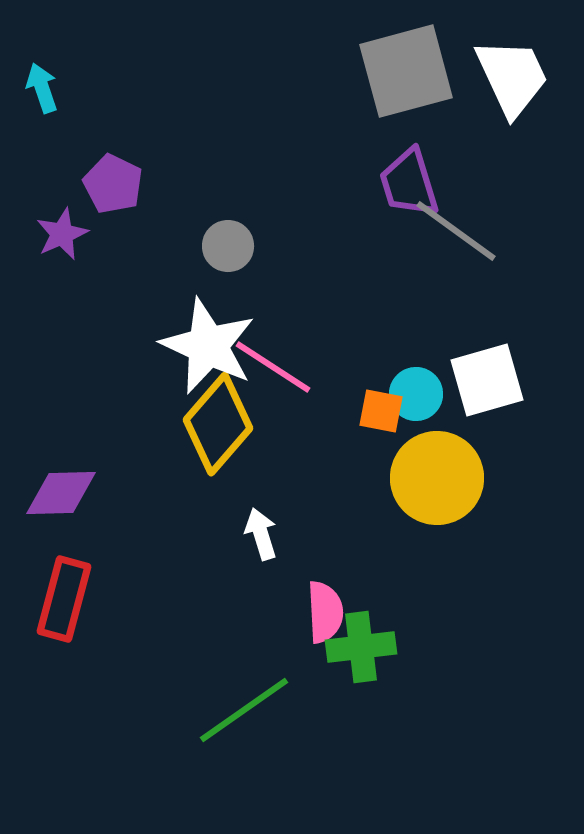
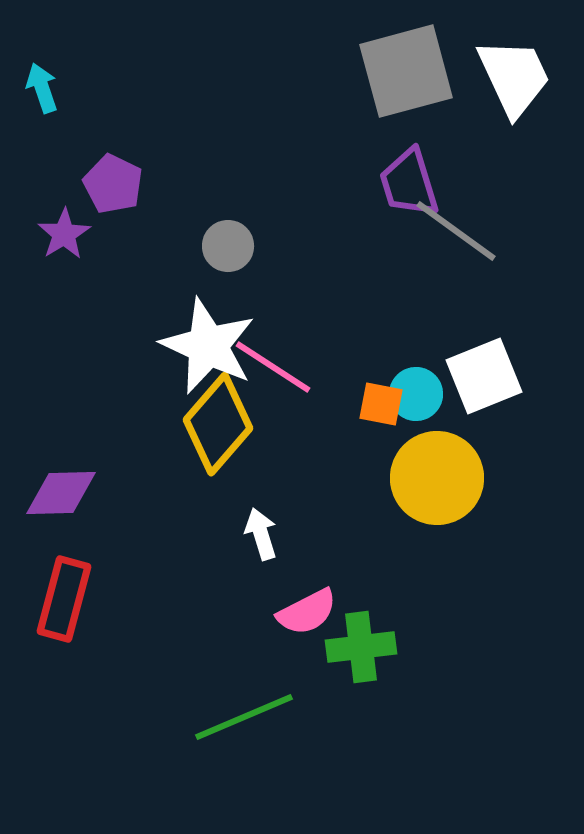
white trapezoid: moved 2 px right
purple star: moved 2 px right; rotated 8 degrees counterclockwise
white square: moved 3 px left, 4 px up; rotated 6 degrees counterclockwise
orange square: moved 7 px up
pink semicircle: moved 18 px left; rotated 66 degrees clockwise
green line: moved 7 px down; rotated 12 degrees clockwise
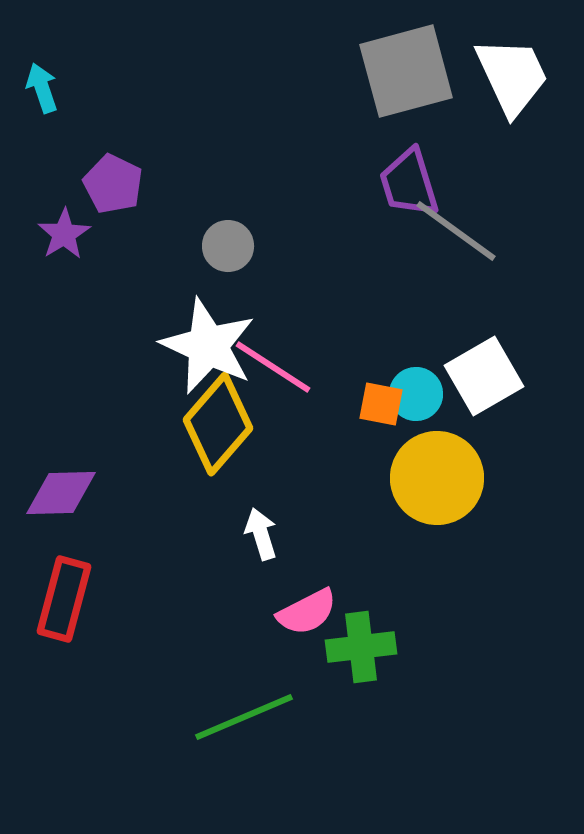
white trapezoid: moved 2 px left, 1 px up
white square: rotated 8 degrees counterclockwise
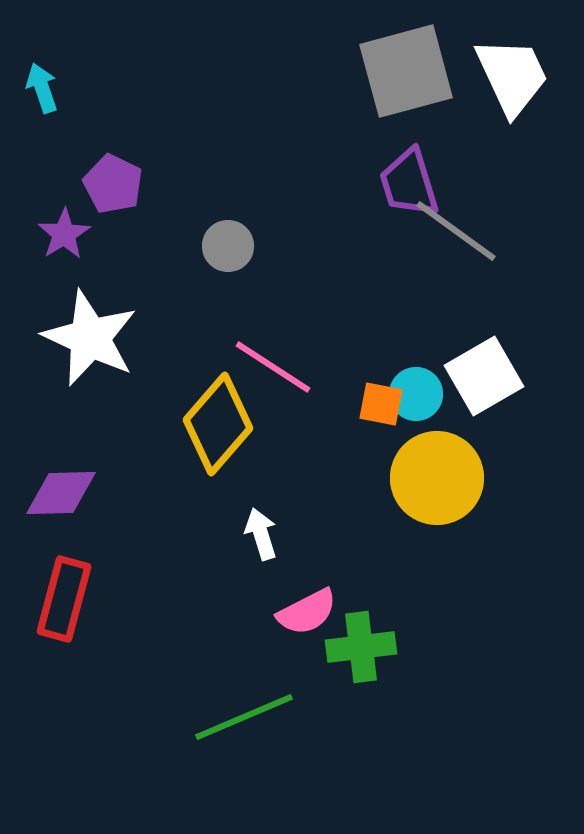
white star: moved 118 px left, 8 px up
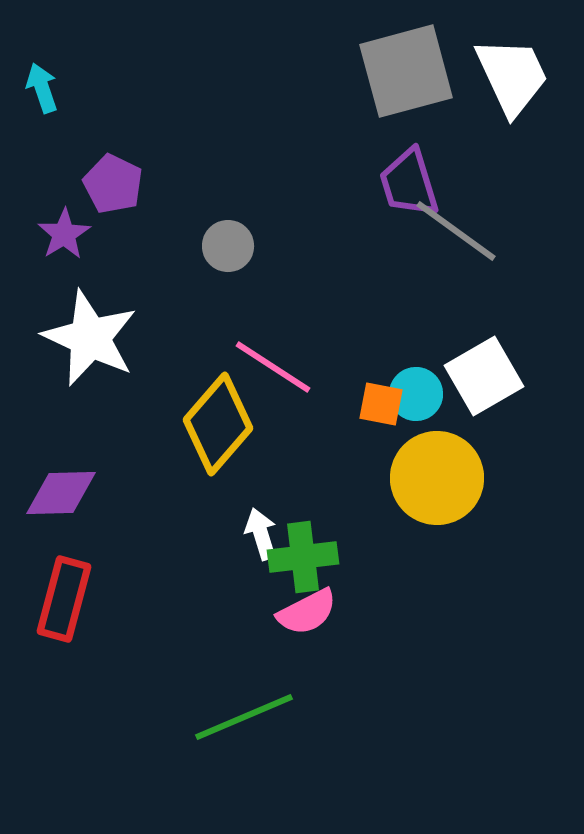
green cross: moved 58 px left, 90 px up
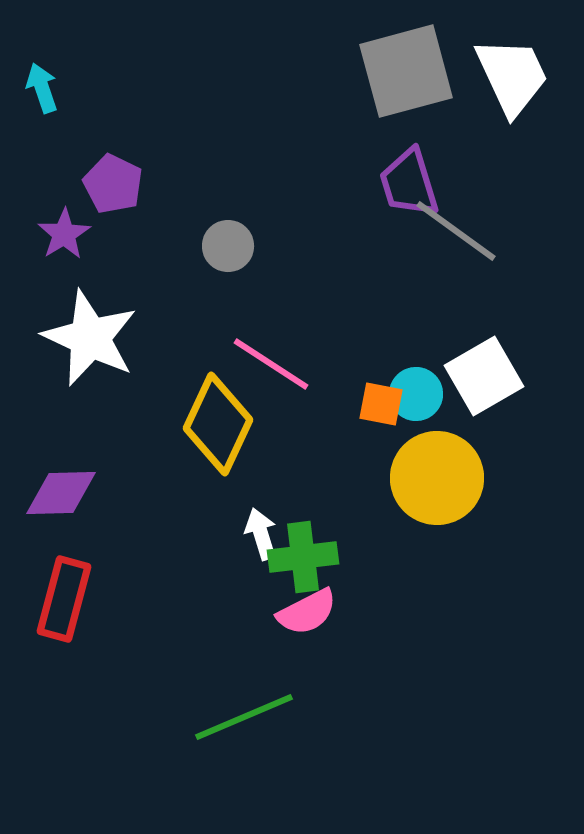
pink line: moved 2 px left, 3 px up
yellow diamond: rotated 16 degrees counterclockwise
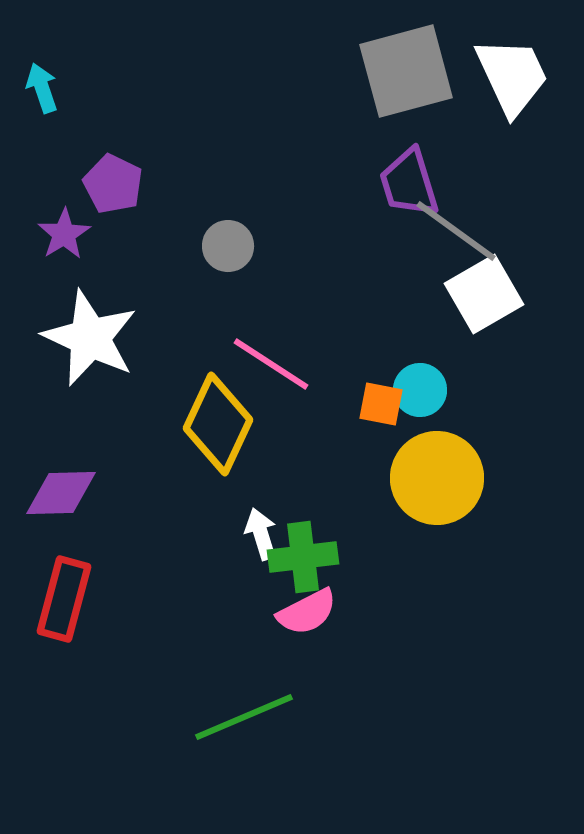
white square: moved 82 px up
cyan circle: moved 4 px right, 4 px up
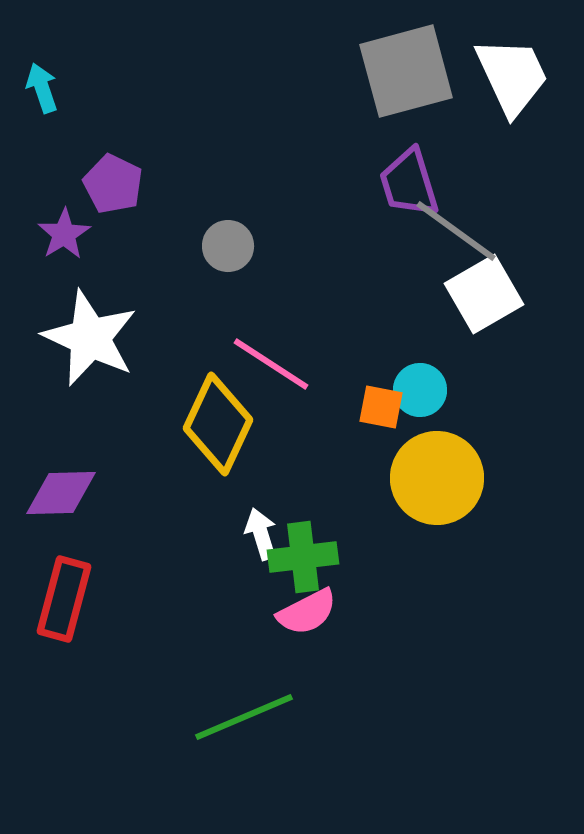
orange square: moved 3 px down
